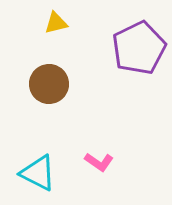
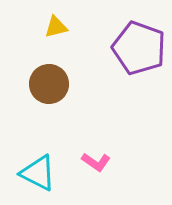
yellow triangle: moved 4 px down
purple pentagon: rotated 26 degrees counterclockwise
pink L-shape: moved 3 px left
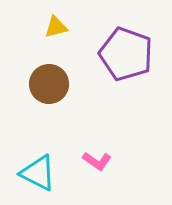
purple pentagon: moved 13 px left, 6 px down
pink L-shape: moved 1 px right, 1 px up
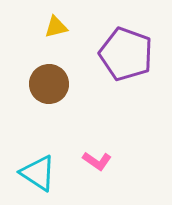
cyan triangle: rotated 6 degrees clockwise
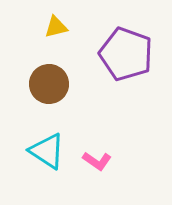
cyan triangle: moved 9 px right, 22 px up
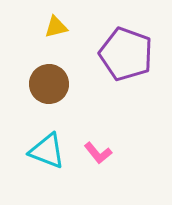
cyan triangle: rotated 12 degrees counterclockwise
pink L-shape: moved 1 px right, 8 px up; rotated 16 degrees clockwise
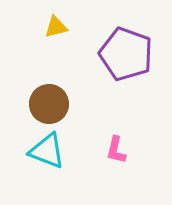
brown circle: moved 20 px down
pink L-shape: moved 18 px right, 3 px up; rotated 52 degrees clockwise
